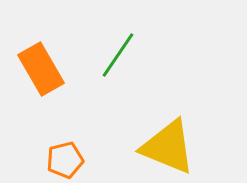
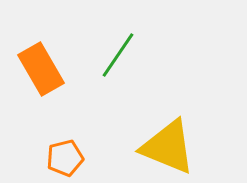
orange pentagon: moved 2 px up
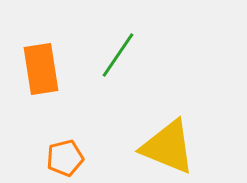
orange rectangle: rotated 21 degrees clockwise
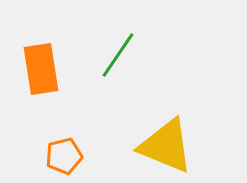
yellow triangle: moved 2 px left, 1 px up
orange pentagon: moved 1 px left, 2 px up
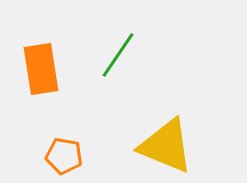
orange pentagon: rotated 24 degrees clockwise
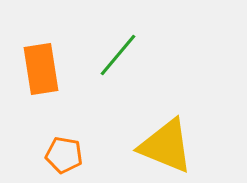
green line: rotated 6 degrees clockwise
orange pentagon: moved 1 px up
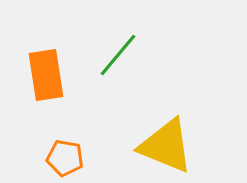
orange rectangle: moved 5 px right, 6 px down
orange pentagon: moved 1 px right, 3 px down
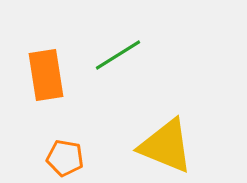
green line: rotated 18 degrees clockwise
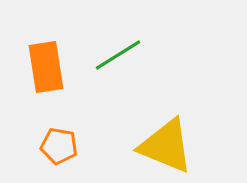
orange rectangle: moved 8 px up
orange pentagon: moved 6 px left, 12 px up
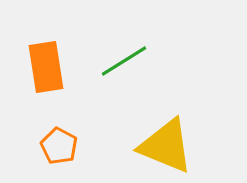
green line: moved 6 px right, 6 px down
orange pentagon: rotated 18 degrees clockwise
